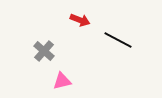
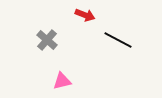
red arrow: moved 5 px right, 5 px up
gray cross: moved 3 px right, 11 px up
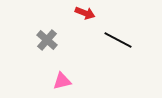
red arrow: moved 2 px up
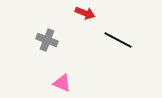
gray cross: rotated 20 degrees counterclockwise
pink triangle: moved 2 px down; rotated 36 degrees clockwise
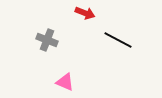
pink triangle: moved 3 px right, 1 px up
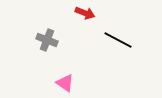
pink triangle: moved 1 px down; rotated 12 degrees clockwise
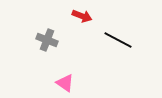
red arrow: moved 3 px left, 3 px down
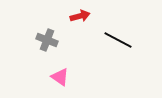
red arrow: moved 2 px left; rotated 36 degrees counterclockwise
pink triangle: moved 5 px left, 6 px up
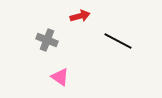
black line: moved 1 px down
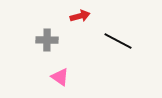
gray cross: rotated 20 degrees counterclockwise
